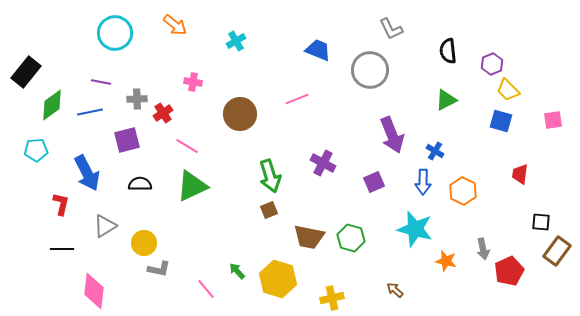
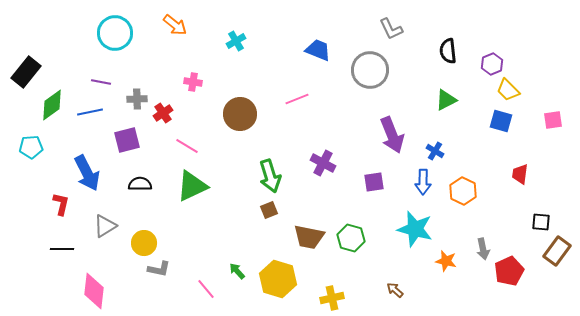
cyan pentagon at (36, 150): moved 5 px left, 3 px up
purple square at (374, 182): rotated 15 degrees clockwise
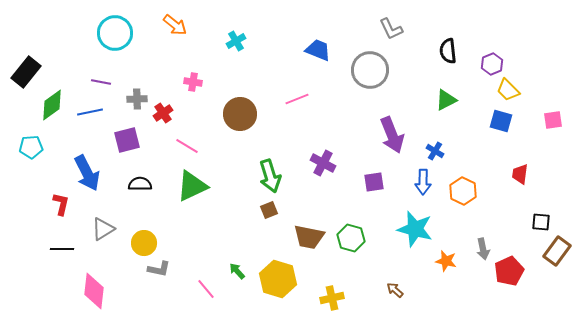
gray triangle at (105, 226): moved 2 px left, 3 px down
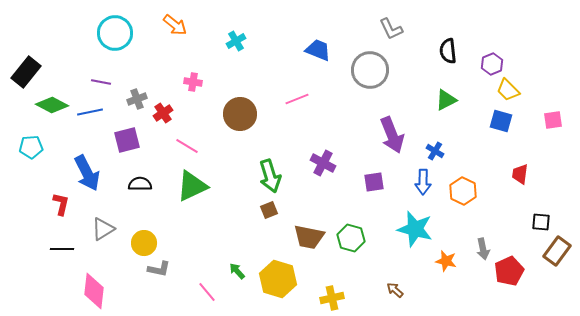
gray cross at (137, 99): rotated 18 degrees counterclockwise
green diamond at (52, 105): rotated 64 degrees clockwise
pink line at (206, 289): moved 1 px right, 3 px down
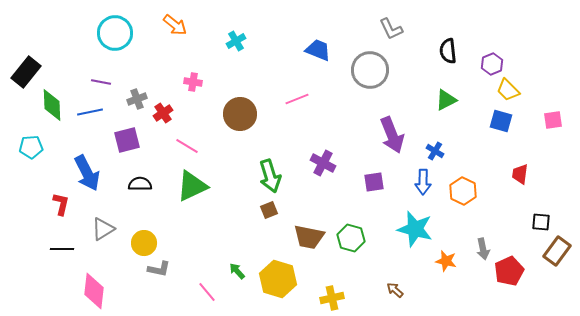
green diamond at (52, 105): rotated 60 degrees clockwise
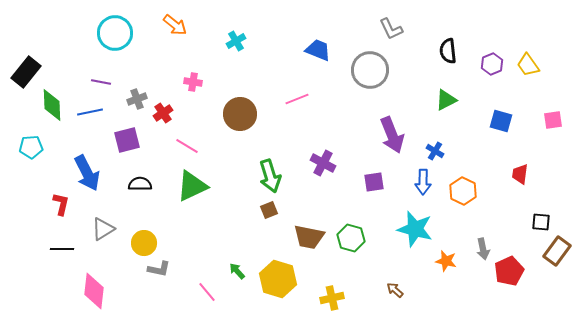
yellow trapezoid at (508, 90): moved 20 px right, 25 px up; rotated 10 degrees clockwise
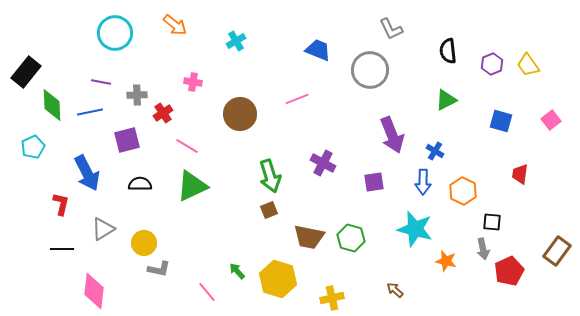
gray cross at (137, 99): moved 4 px up; rotated 18 degrees clockwise
pink square at (553, 120): moved 2 px left; rotated 30 degrees counterclockwise
cyan pentagon at (31, 147): moved 2 px right; rotated 20 degrees counterclockwise
black square at (541, 222): moved 49 px left
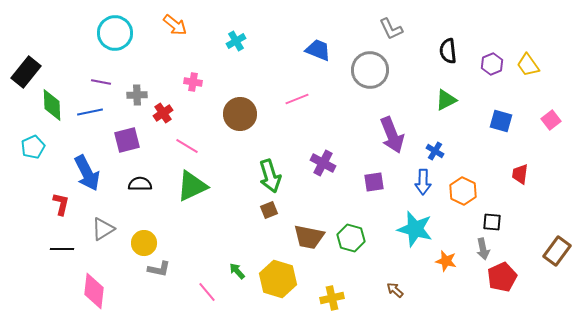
red pentagon at (509, 271): moved 7 px left, 6 px down
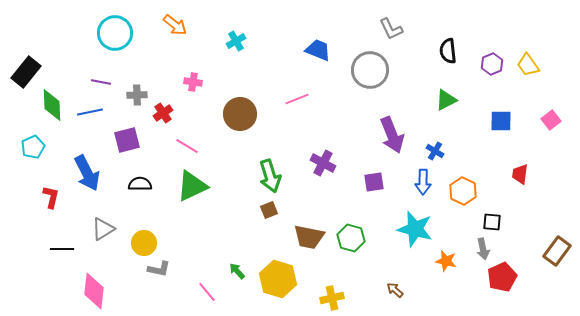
blue square at (501, 121): rotated 15 degrees counterclockwise
red L-shape at (61, 204): moved 10 px left, 7 px up
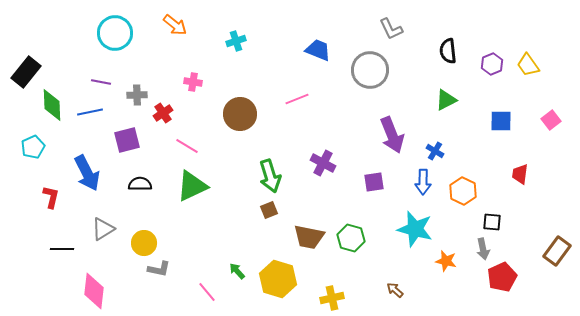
cyan cross at (236, 41): rotated 12 degrees clockwise
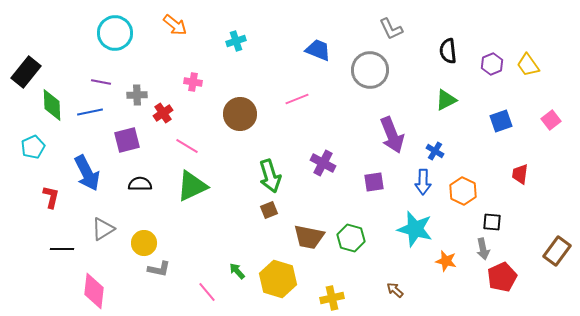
blue square at (501, 121): rotated 20 degrees counterclockwise
